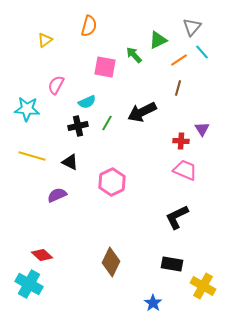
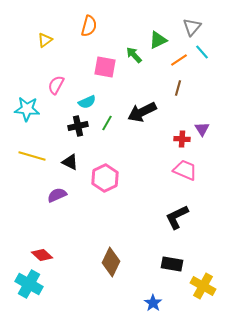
red cross: moved 1 px right, 2 px up
pink hexagon: moved 7 px left, 4 px up
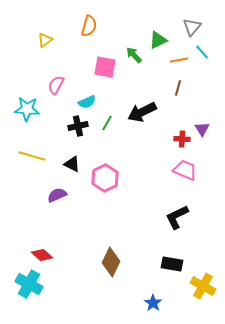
orange line: rotated 24 degrees clockwise
black triangle: moved 2 px right, 2 px down
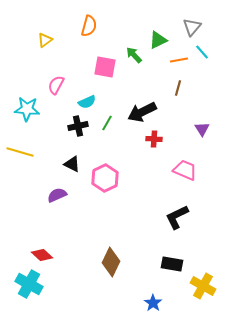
red cross: moved 28 px left
yellow line: moved 12 px left, 4 px up
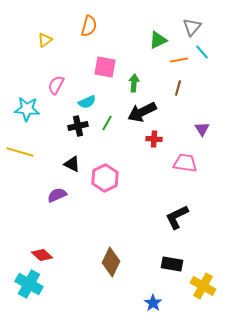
green arrow: moved 28 px down; rotated 48 degrees clockwise
pink trapezoid: moved 7 px up; rotated 15 degrees counterclockwise
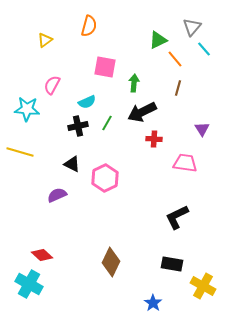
cyan line: moved 2 px right, 3 px up
orange line: moved 4 px left, 1 px up; rotated 60 degrees clockwise
pink semicircle: moved 4 px left
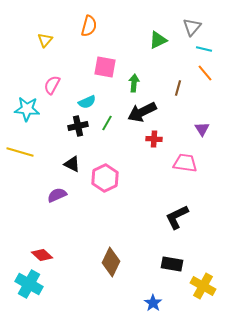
yellow triangle: rotated 14 degrees counterclockwise
cyan line: rotated 35 degrees counterclockwise
orange line: moved 30 px right, 14 px down
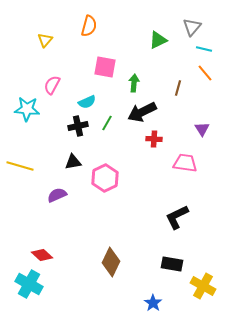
yellow line: moved 14 px down
black triangle: moved 1 px right, 2 px up; rotated 36 degrees counterclockwise
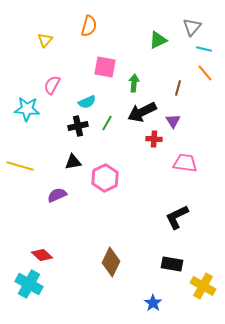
purple triangle: moved 29 px left, 8 px up
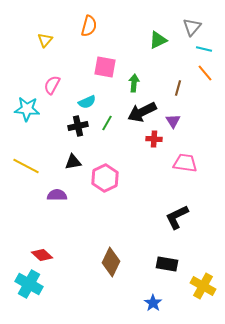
yellow line: moved 6 px right; rotated 12 degrees clockwise
purple semicircle: rotated 24 degrees clockwise
black rectangle: moved 5 px left
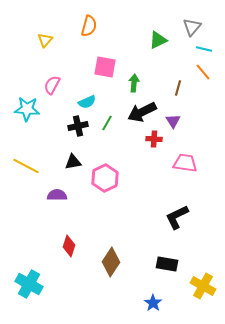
orange line: moved 2 px left, 1 px up
red diamond: moved 27 px right, 9 px up; rotated 65 degrees clockwise
brown diamond: rotated 8 degrees clockwise
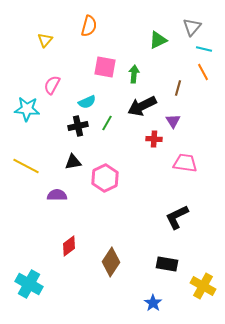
orange line: rotated 12 degrees clockwise
green arrow: moved 9 px up
black arrow: moved 6 px up
red diamond: rotated 35 degrees clockwise
